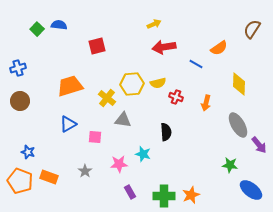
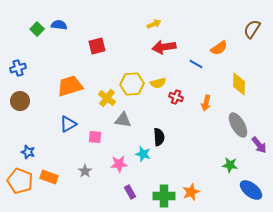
black semicircle: moved 7 px left, 5 px down
orange star: moved 3 px up
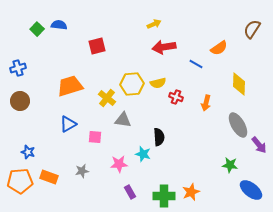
gray star: moved 3 px left; rotated 24 degrees clockwise
orange pentagon: rotated 25 degrees counterclockwise
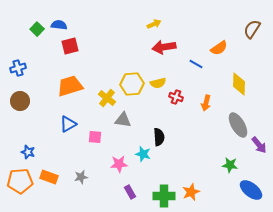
red square: moved 27 px left
gray star: moved 1 px left, 6 px down
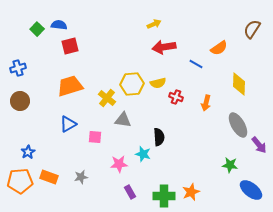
blue star: rotated 24 degrees clockwise
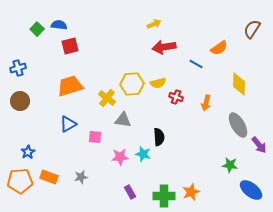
pink star: moved 1 px right, 7 px up
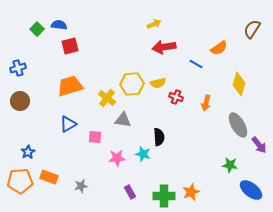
yellow diamond: rotated 15 degrees clockwise
pink star: moved 3 px left, 1 px down
gray star: moved 9 px down
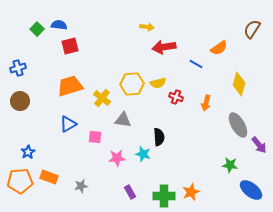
yellow arrow: moved 7 px left, 3 px down; rotated 32 degrees clockwise
yellow cross: moved 5 px left
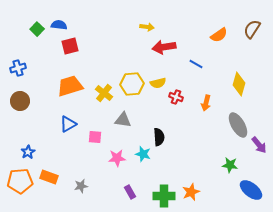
orange semicircle: moved 13 px up
yellow cross: moved 2 px right, 5 px up
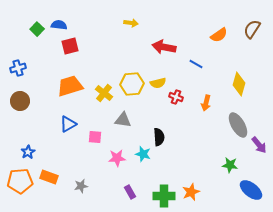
yellow arrow: moved 16 px left, 4 px up
red arrow: rotated 20 degrees clockwise
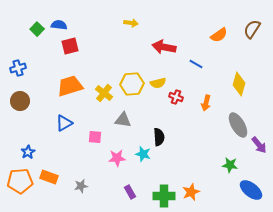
blue triangle: moved 4 px left, 1 px up
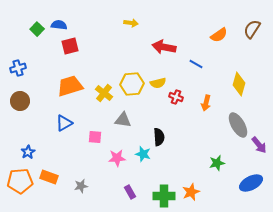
green star: moved 13 px left, 2 px up; rotated 21 degrees counterclockwise
blue ellipse: moved 7 px up; rotated 65 degrees counterclockwise
